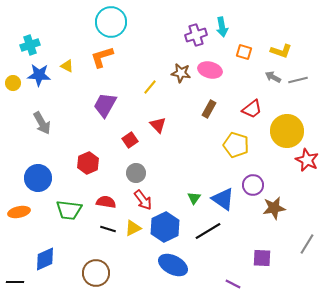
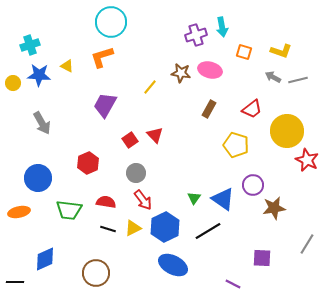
red triangle at (158, 125): moved 3 px left, 10 px down
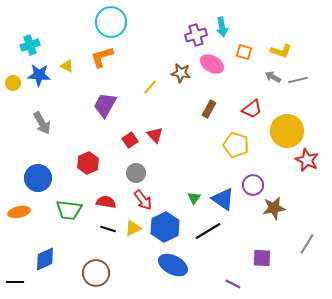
pink ellipse at (210, 70): moved 2 px right, 6 px up; rotated 15 degrees clockwise
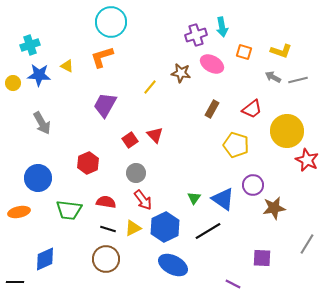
brown rectangle at (209, 109): moved 3 px right
brown circle at (96, 273): moved 10 px right, 14 px up
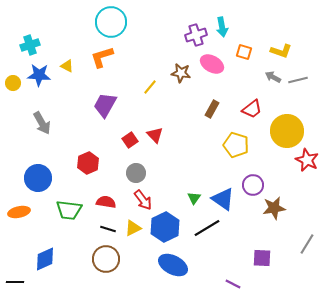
black line at (208, 231): moved 1 px left, 3 px up
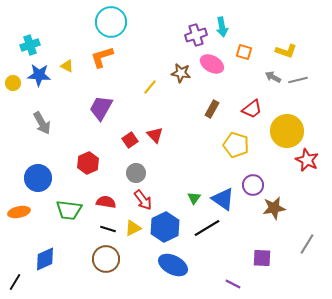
yellow L-shape at (281, 51): moved 5 px right
purple trapezoid at (105, 105): moved 4 px left, 3 px down
black line at (15, 282): rotated 60 degrees counterclockwise
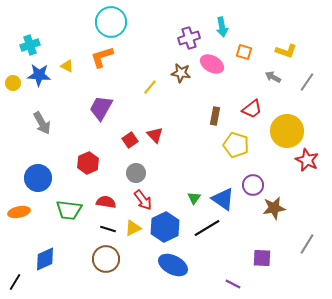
purple cross at (196, 35): moved 7 px left, 3 px down
gray line at (298, 80): moved 9 px right, 2 px down; rotated 42 degrees counterclockwise
brown rectangle at (212, 109): moved 3 px right, 7 px down; rotated 18 degrees counterclockwise
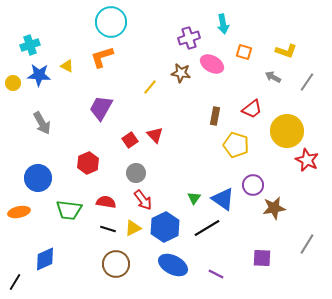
cyan arrow at (222, 27): moved 1 px right, 3 px up
brown circle at (106, 259): moved 10 px right, 5 px down
purple line at (233, 284): moved 17 px left, 10 px up
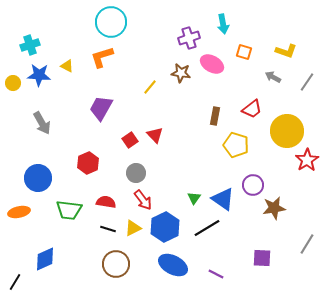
red star at (307, 160): rotated 15 degrees clockwise
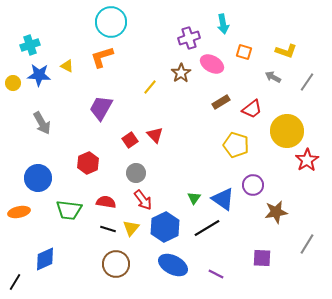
brown star at (181, 73): rotated 30 degrees clockwise
brown rectangle at (215, 116): moved 6 px right, 14 px up; rotated 48 degrees clockwise
brown star at (274, 208): moved 2 px right, 4 px down
yellow triangle at (133, 228): moved 2 px left; rotated 24 degrees counterclockwise
